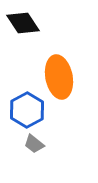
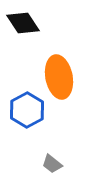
gray trapezoid: moved 18 px right, 20 px down
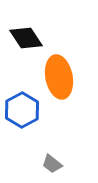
black diamond: moved 3 px right, 15 px down
blue hexagon: moved 5 px left
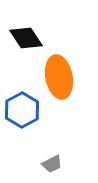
gray trapezoid: rotated 65 degrees counterclockwise
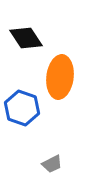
orange ellipse: moved 1 px right; rotated 18 degrees clockwise
blue hexagon: moved 2 px up; rotated 12 degrees counterclockwise
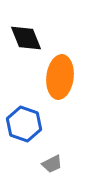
black diamond: rotated 12 degrees clockwise
blue hexagon: moved 2 px right, 16 px down
